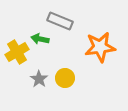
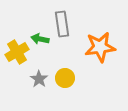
gray rectangle: moved 2 px right, 3 px down; rotated 60 degrees clockwise
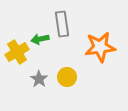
green arrow: rotated 24 degrees counterclockwise
yellow circle: moved 2 px right, 1 px up
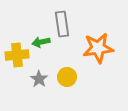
green arrow: moved 1 px right, 3 px down
orange star: moved 2 px left, 1 px down
yellow cross: moved 3 px down; rotated 25 degrees clockwise
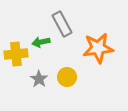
gray rectangle: rotated 20 degrees counterclockwise
yellow cross: moved 1 px left, 1 px up
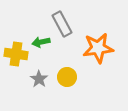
yellow cross: rotated 15 degrees clockwise
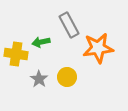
gray rectangle: moved 7 px right, 1 px down
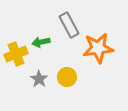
yellow cross: rotated 30 degrees counterclockwise
